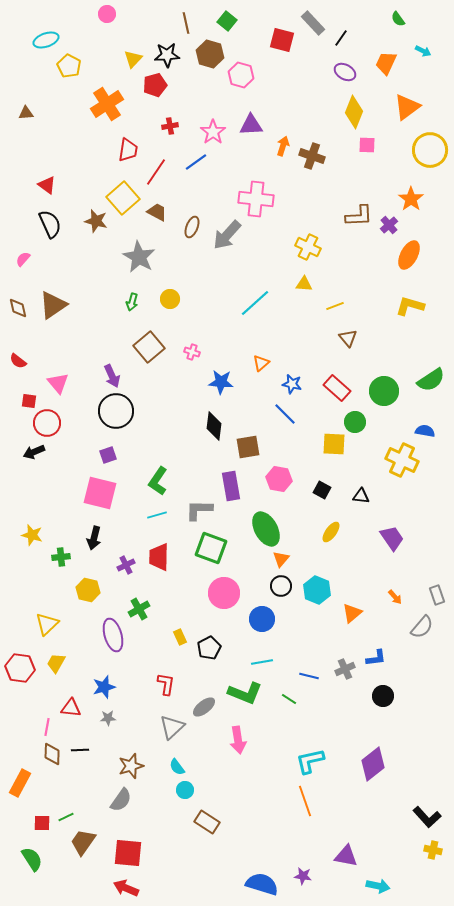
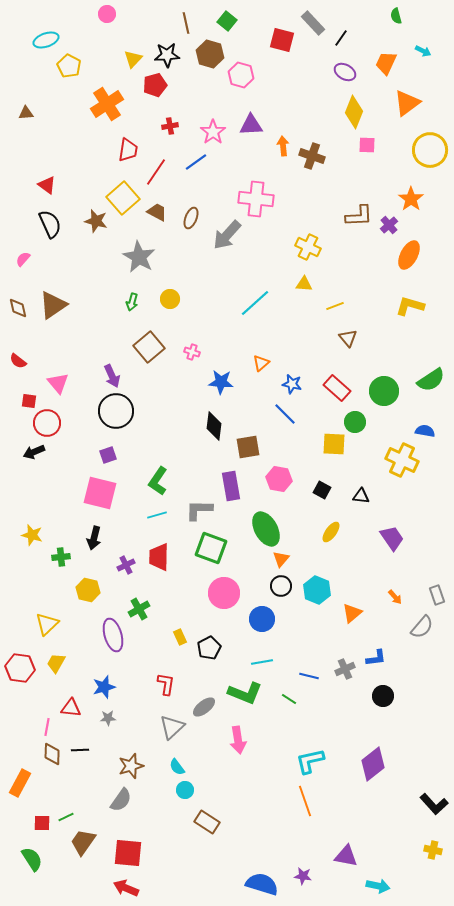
green semicircle at (398, 19): moved 2 px left, 3 px up; rotated 21 degrees clockwise
orange triangle at (407, 107): moved 4 px up
orange arrow at (283, 146): rotated 24 degrees counterclockwise
brown ellipse at (192, 227): moved 1 px left, 9 px up
black L-shape at (427, 817): moved 7 px right, 13 px up
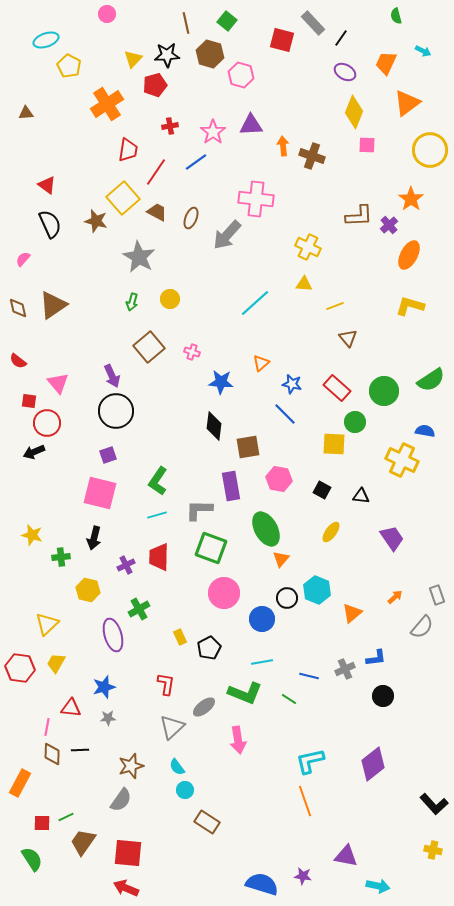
black circle at (281, 586): moved 6 px right, 12 px down
orange arrow at (395, 597): rotated 91 degrees counterclockwise
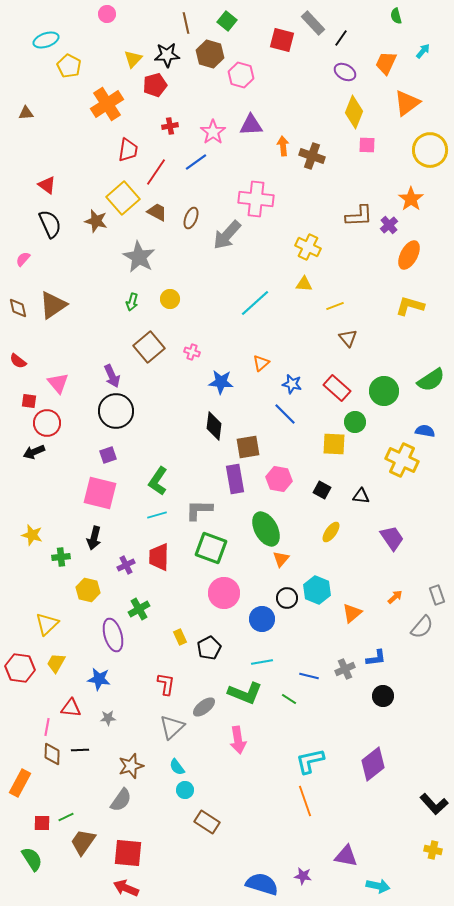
cyan arrow at (423, 51): rotated 77 degrees counterclockwise
purple rectangle at (231, 486): moved 4 px right, 7 px up
blue star at (104, 687): moved 5 px left, 8 px up; rotated 25 degrees clockwise
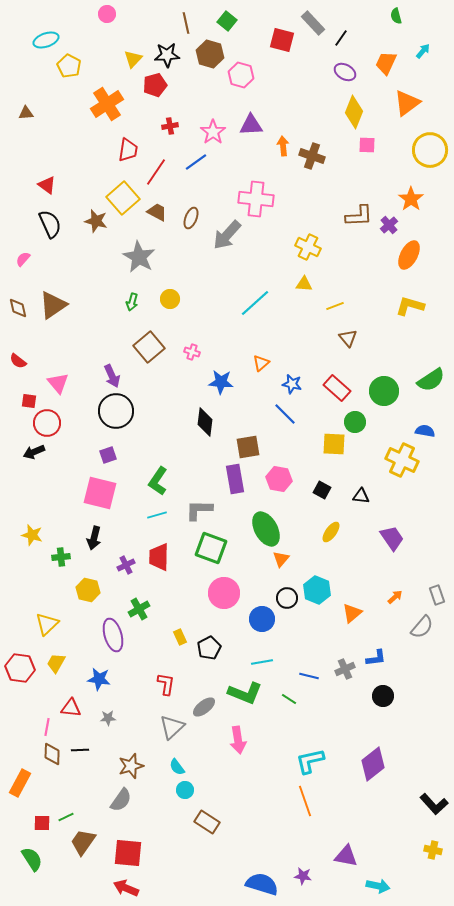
black diamond at (214, 426): moved 9 px left, 4 px up
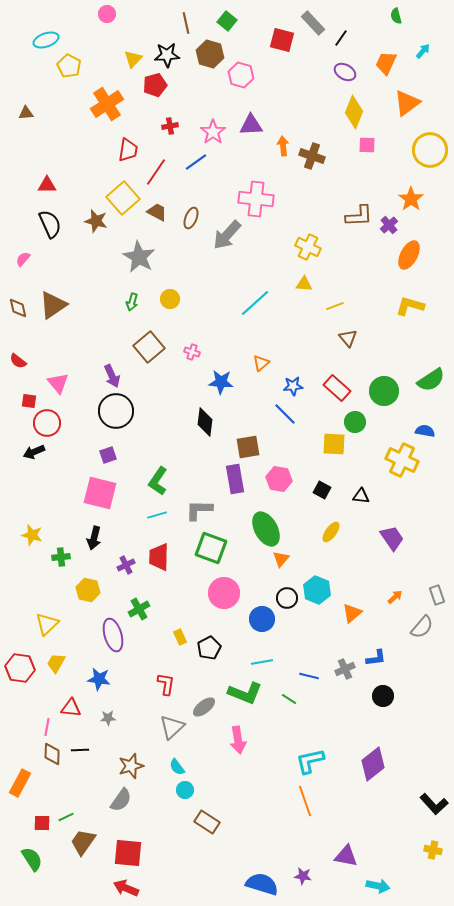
red triangle at (47, 185): rotated 36 degrees counterclockwise
blue star at (292, 384): moved 1 px right, 2 px down; rotated 18 degrees counterclockwise
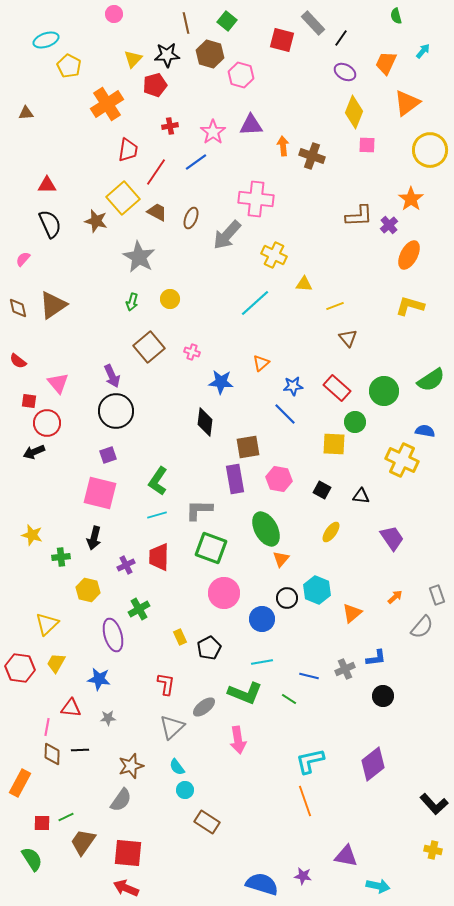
pink circle at (107, 14): moved 7 px right
yellow cross at (308, 247): moved 34 px left, 8 px down
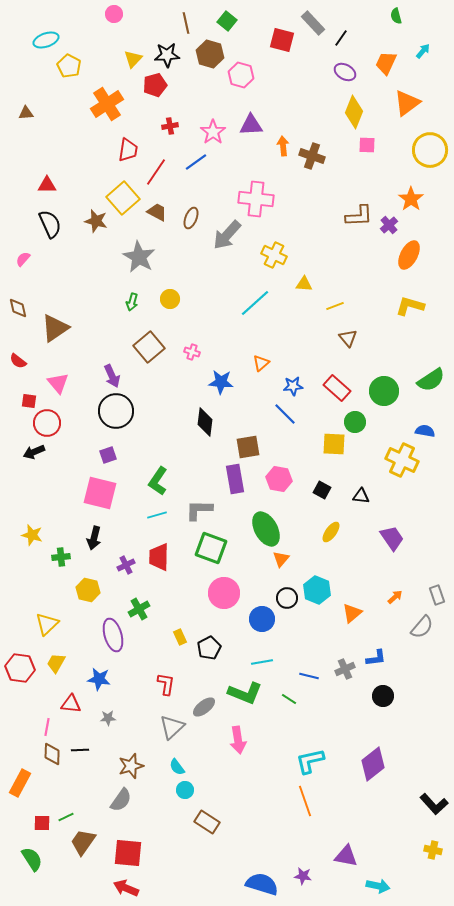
brown triangle at (53, 305): moved 2 px right, 23 px down
red triangle at (71, 708): moved 4 px up
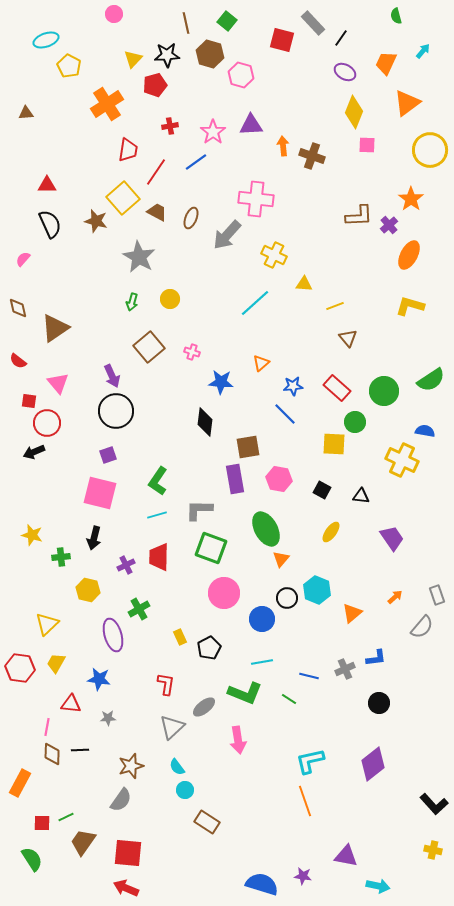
black circle at (383, 696): moved 4 px left, 7 px down
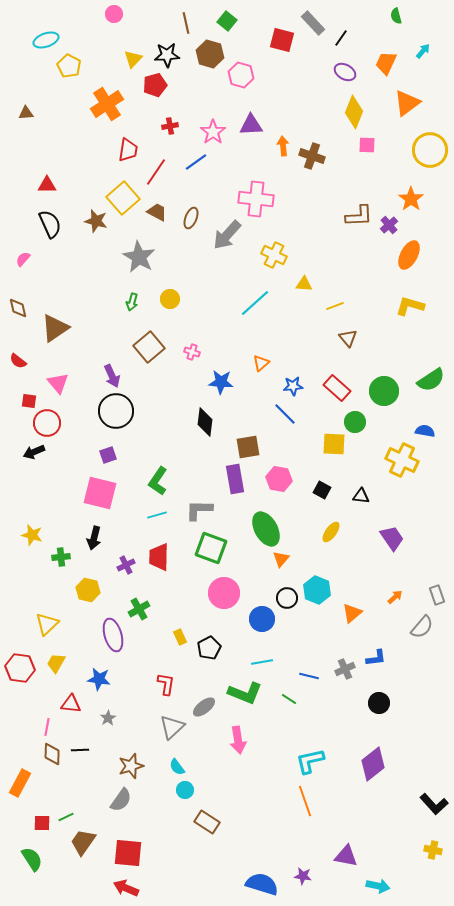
gray star at (108, 718): rotated 28 degrees counterclockwise
